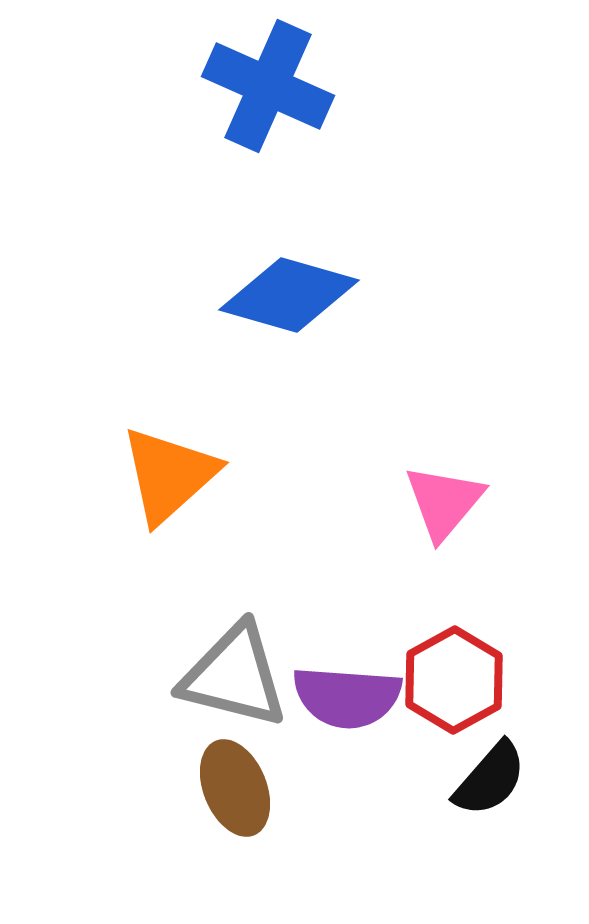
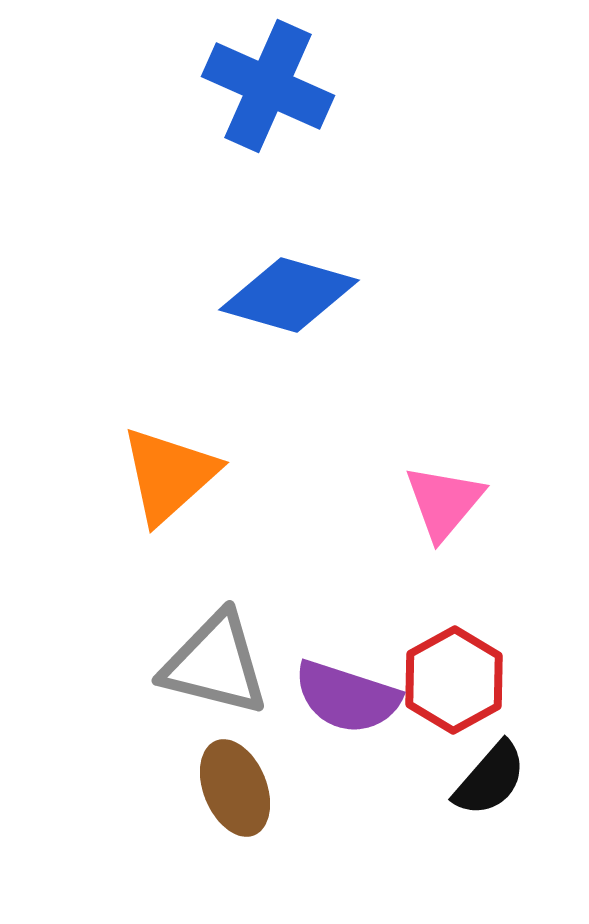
gray triangle: moved 19 px left, 12 px up
purple semicircle: rotated 14 degrees clockwise
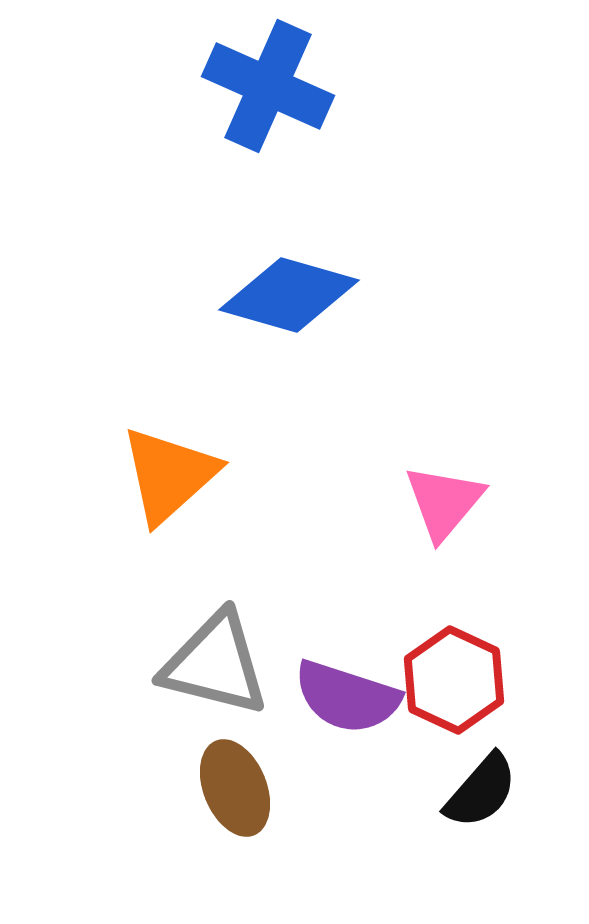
red hexagon: rotated 6 degrees counterclockwise
black semicircle: moved 9 px left, 12 px down
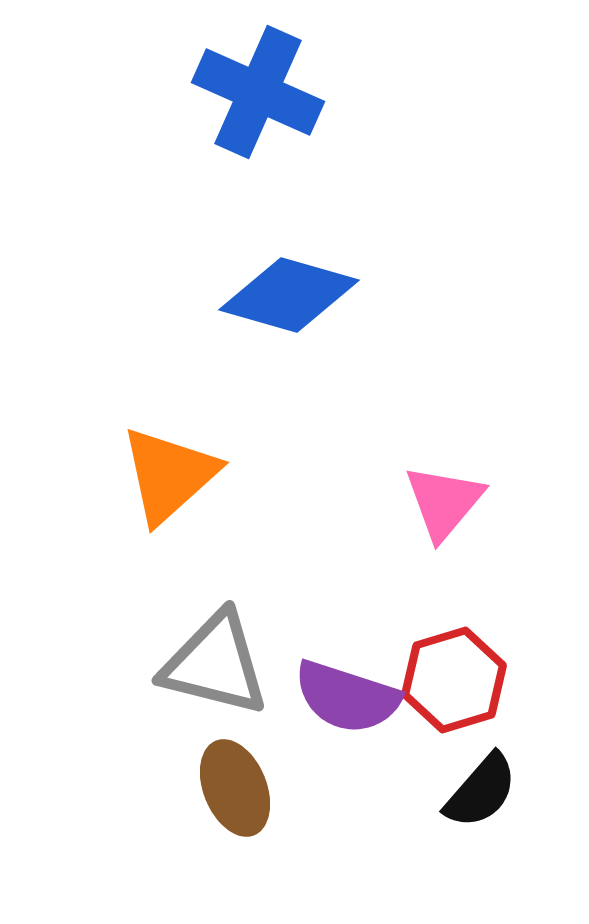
blue cross: moved 10 px left, 6 px down
red hexagon: rotated 18 degrees clockwise
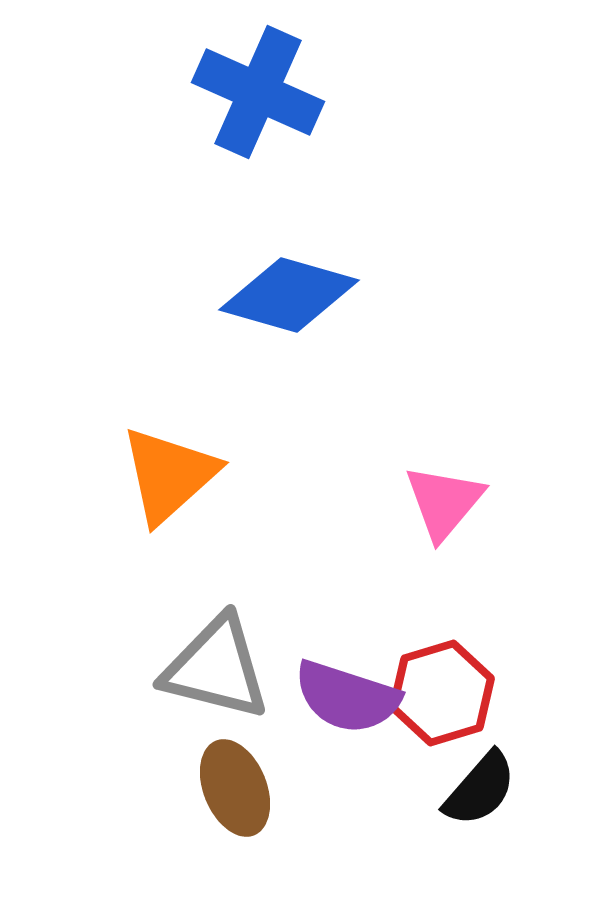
gray triangle: moved 1 px right, 4 px down
red hexagon: moved 12 px left, 13 px down
black semicircle: moved 1 px left, 2 px up
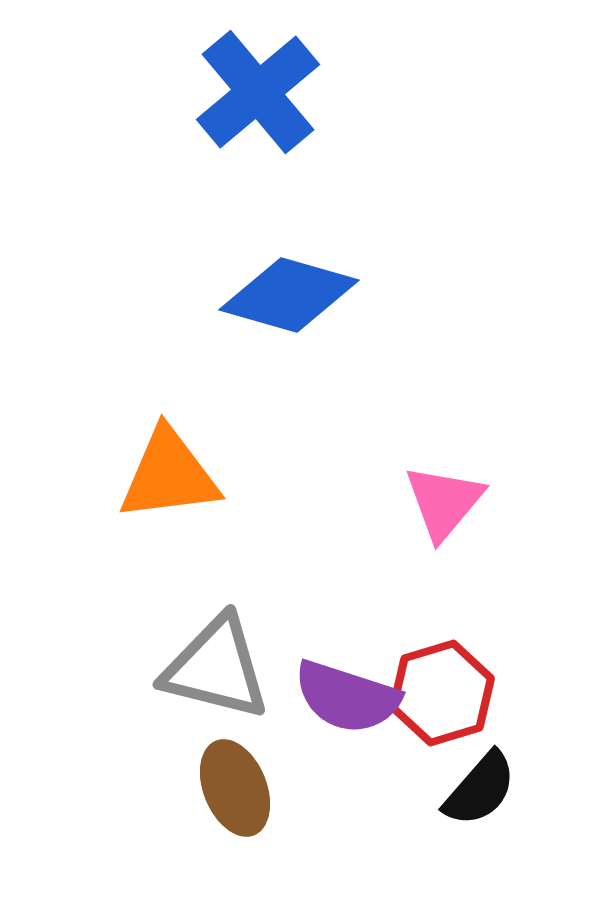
blue cross: rotated 26 degrees clockwise
orange triangle: rotated 35 degrees clockwise
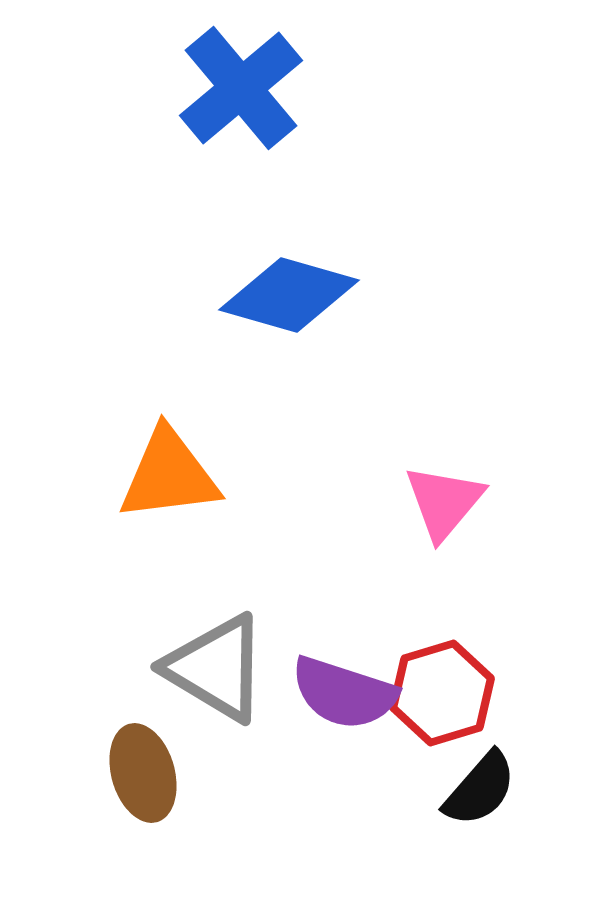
blue cross: moved 17 px left, 4 px up
gray triangle: rotated 17 degrees clockwise
purple semicircle: moved 3 px left, 4 px up
brown ellipse: moved 92 px left, 15 px up; rotated 6 degrees clockwise
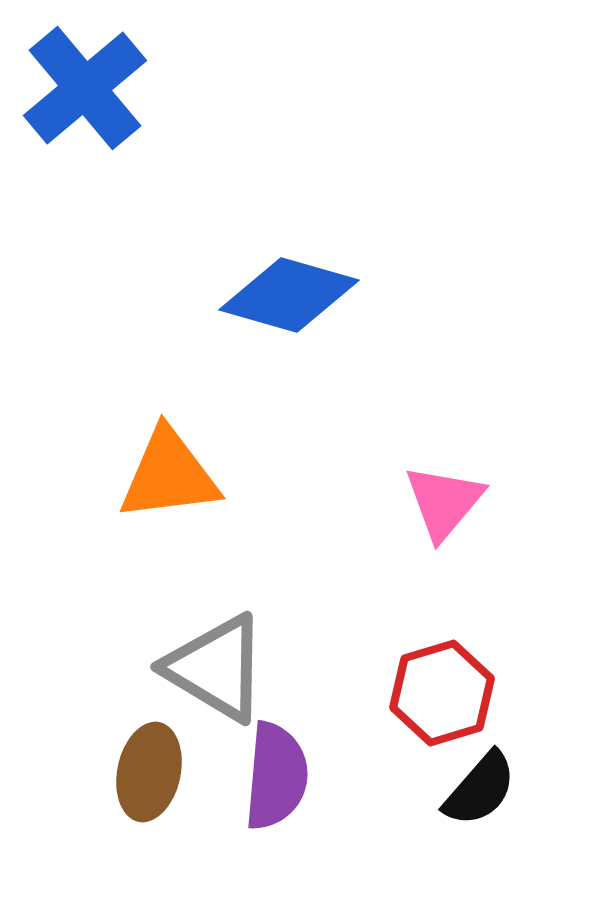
blue cross: moved 156 px left
purple semicircle: moved 68 px left, 83 px down; rotated 103 degrees counterclockwise
brown ellipse: moved 6 px right, 1 px up; rotated 28 degrees clockwise
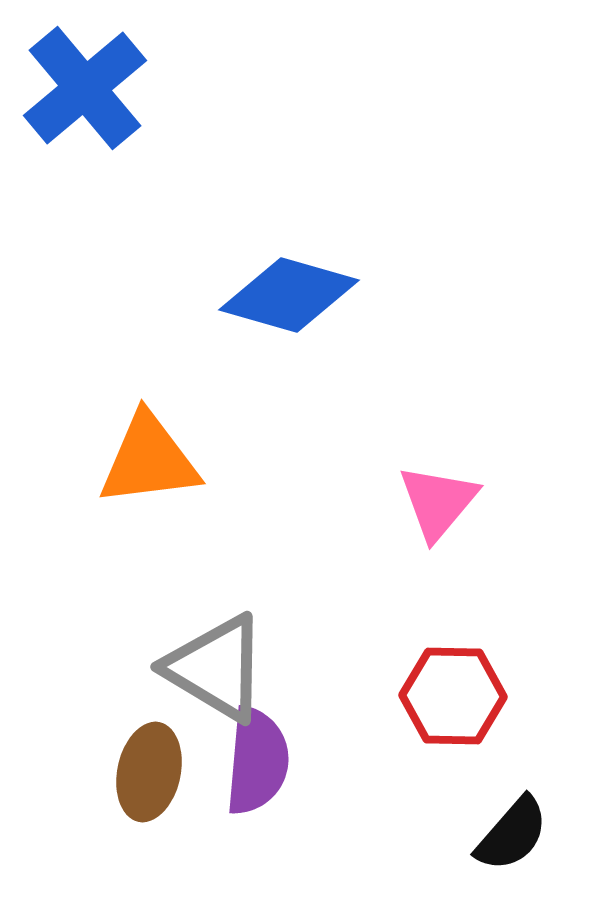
orange triangle: moved 20 px left, 15 px up
pink triangle: moved 6 px left
red hexagon: moved 11 px right, 3 px down; rotated 18 degrees clockwise
purple semicircle: moved 19 px left, 15 px up
black semicircle: moved 32 px right, 45 px down
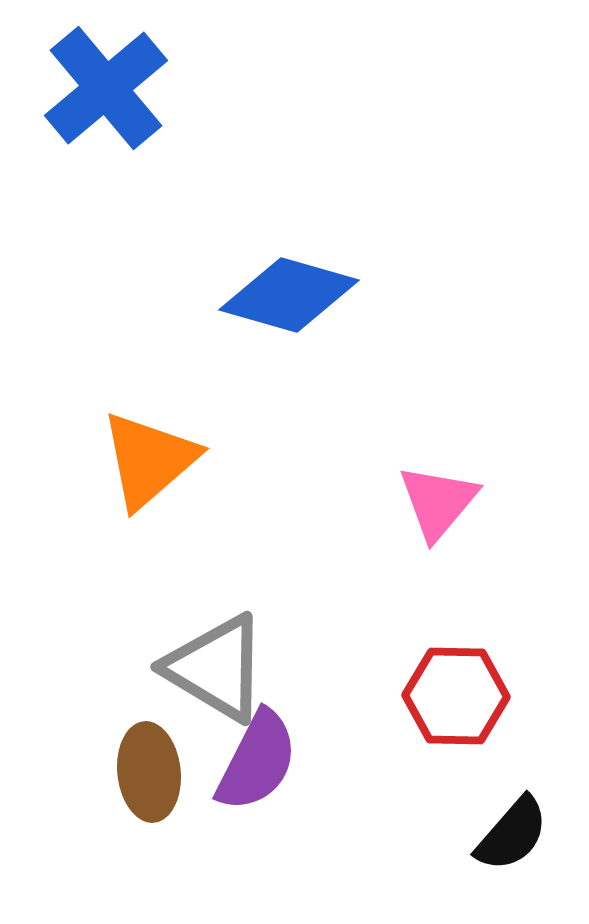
blue cross: moved 21 px right
orange triangle: rotated 34 degrees counterclockwise
red hexagon: moved 3 px right
purple semicircle: rotated 22 degrees clockwise
brown ellipse: rotated 18 degrees counterclockwise
